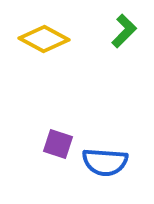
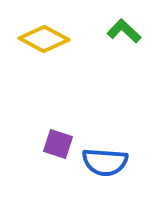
green L-shape: rotated 92 degrees counterclockwise
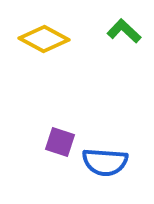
purple square: moved 2 px right, 2 px up
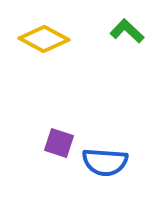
green L-shape: moved 3 px right
purple square: moved 1 px left, 1 px down
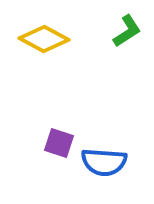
green L-shape: rotated 104 degrees clockwise
blue semicircle: moved 1 px left
